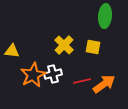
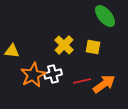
green ellipse: rotated 45 degrees counterclockwise
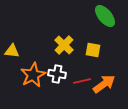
yellow square: moved 3 px down
white cross: moved 4 px right; rotated 24 degrees clockwise
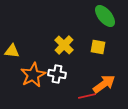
yellow square: moved 5 px right, 3 px up
red line: moved 5 px right, 15 px down
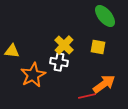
white cross: moved 2 px right, 12 px up
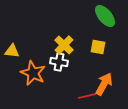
orange star: moved 2 px up; rotated 20 degrees counterclockwise
orange arrow: rotated 25 degrees counterclockwise
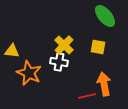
orange star: moved 4 px left
orange arrow: rotated 40 degrees counterclockwise
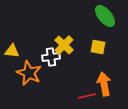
white cross: moved 8 px left, 5 px up; rotated 18 degrees counterclockwise
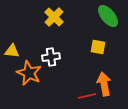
green ellipse: moved 3 px right
yellow cross: moved 10 px left, 28 px up
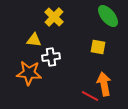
yellow triangle: moved 22 px right, 11 px up
orange star: rotated 20 degrees counterclockwise
red line: moved 3 px right; rotated 42 degrees clockwise
